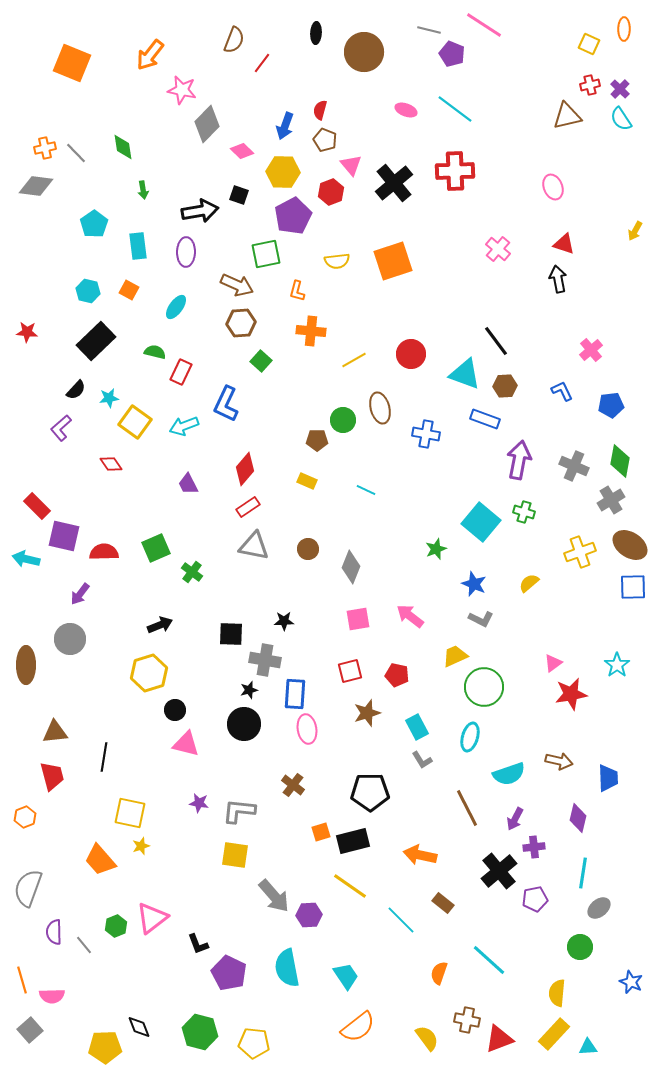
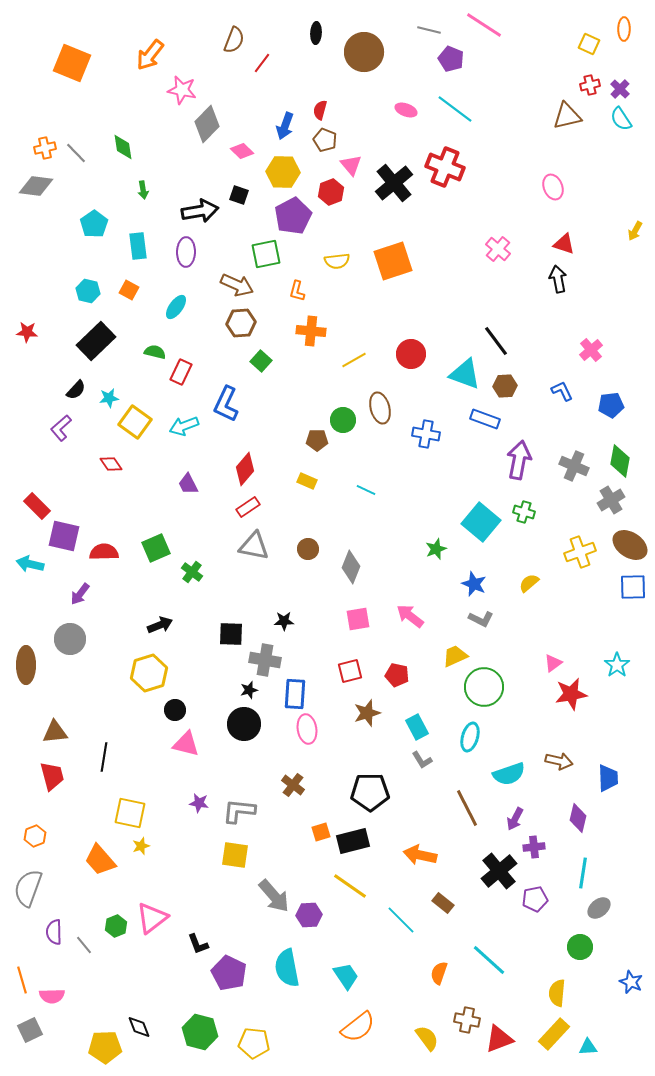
purple pentagon at (452, 54): moved 1 px left, 5 px down
red cross at (455, 171): moved 10 px left, 4 px up; rotated 24 degrees clockwise
cyan arrow at (26, 559): moved 4 px right, 5 px down
orange hexagon at (25, 817): moved 10 px right, 19 px down
gray square at (30, 1030): rotated 15 degrees clockwise
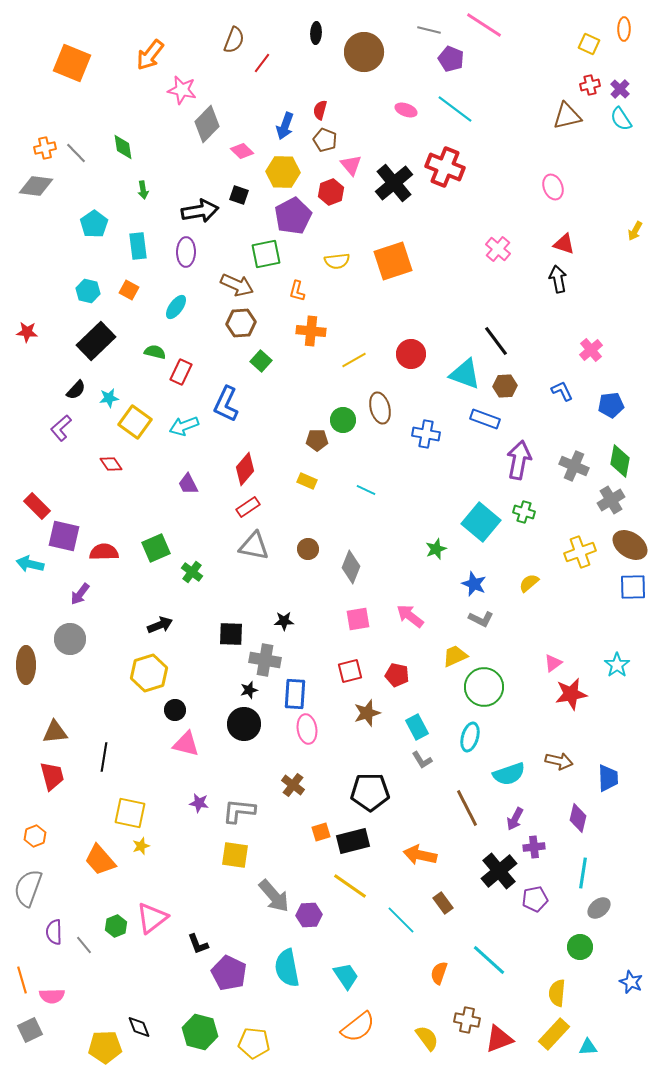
brown rectangle at (443, 903): rotated 15 degrees clockwise
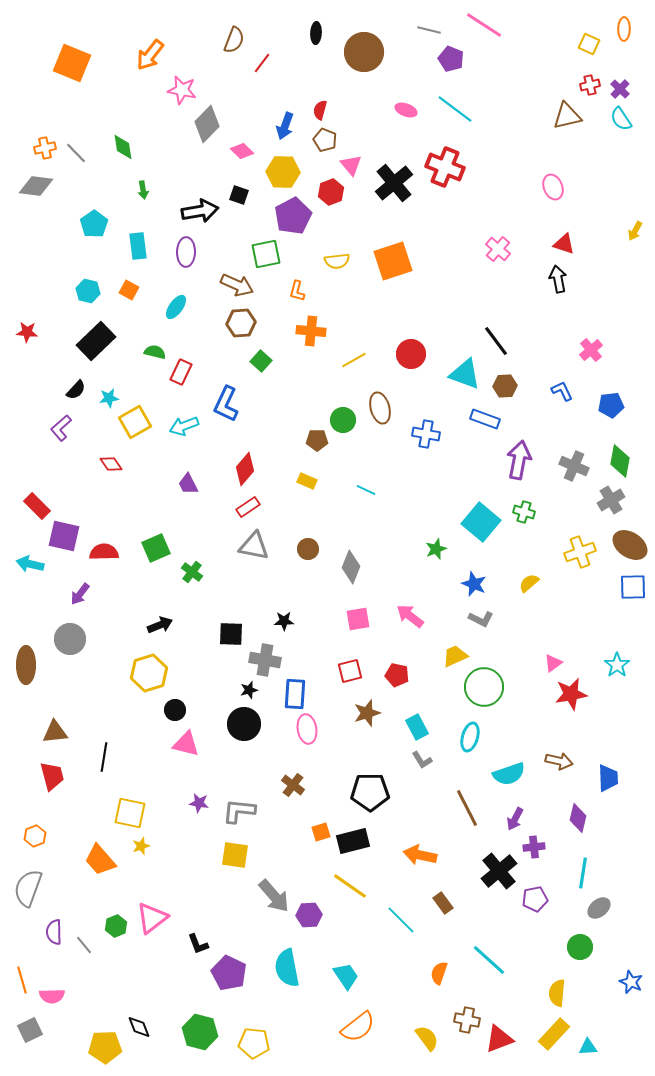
yellow square at (135, 422): rotated 24 degrees clockwise
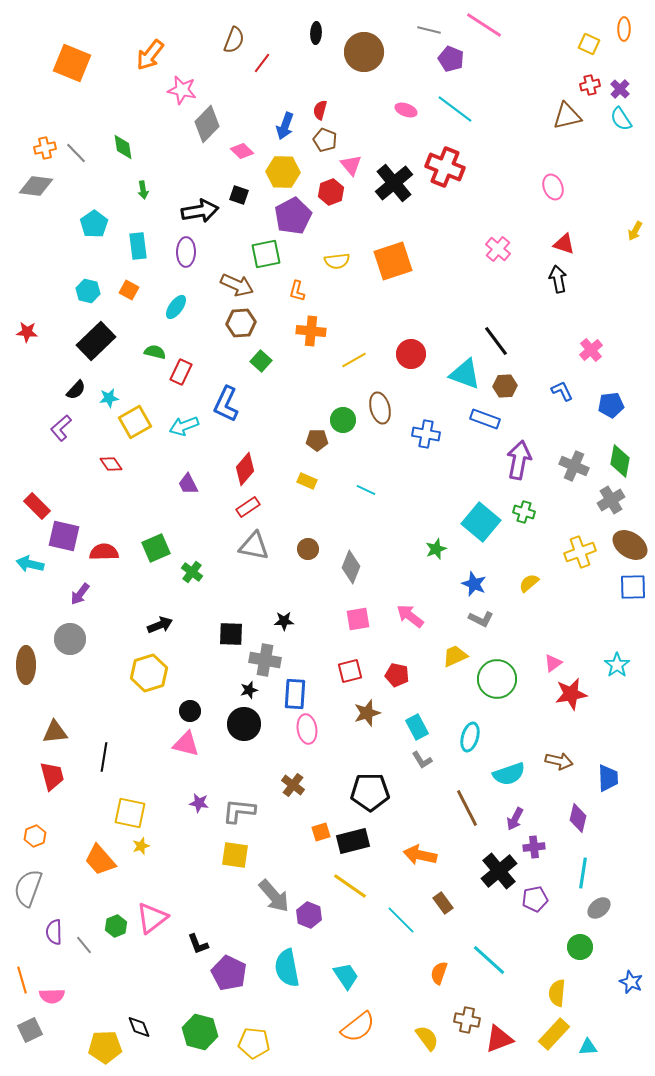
green circle at (484, 687): moved 13 px right, 8 px up
black circle at (175, 710): moved 15 px right, 1 px down
purple hexagon at (309, 915): rotated 25 degrees clockwise
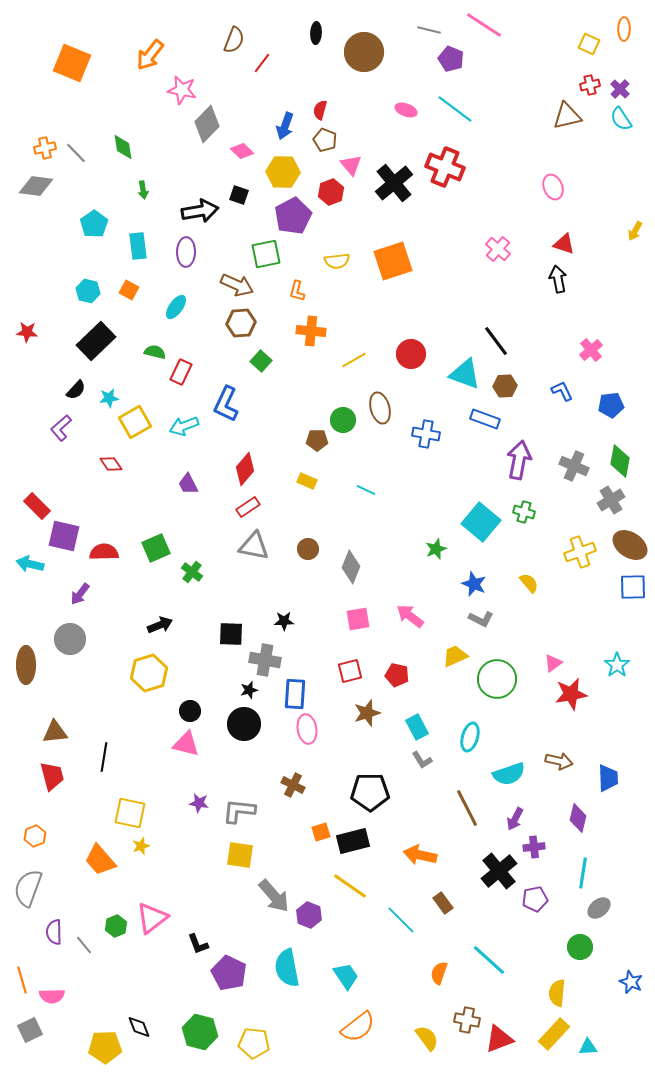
yellow semicircle at (529, 583): rotated 90 degrees clockwise
brown cross at (293, 785): rotated 10 degrees counterclockwise
yellow square at (235, 855): moved 5 px right
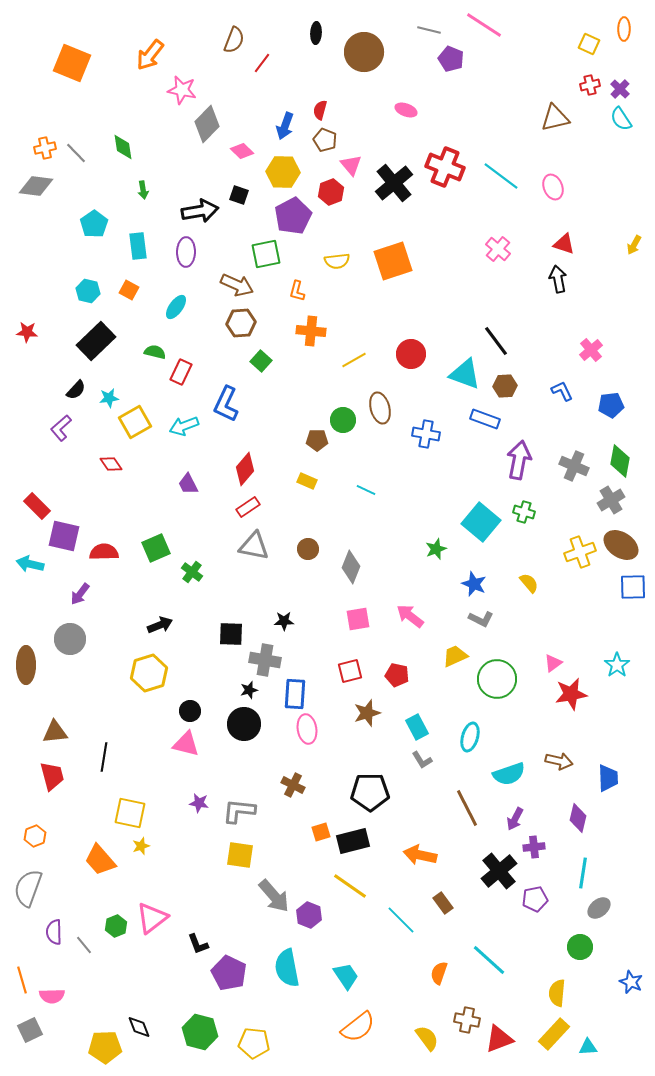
cyan line at (455, 109): moved 46 px right, 67 px down
brown triangle at (567, 116): moved 12 px left, 2 px down
yellow arrow at (635, 231): moved 1 px left, 14 px down
brown ellipse at (630, 545): moved 9 px left
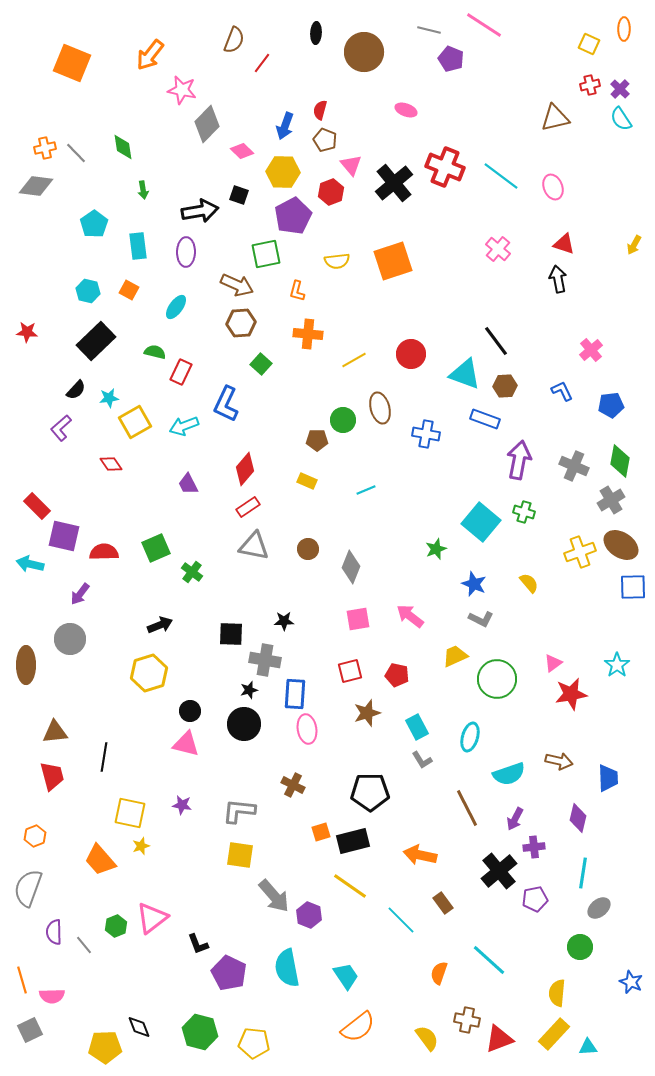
orange cross at (311, 331): moved 3 px left, 3 px down
green square at (261, 361): moved 3 px down
cyan line at (366, 490): rotated 48 degrees counterclockwise
purple star at (199, 803): moved 17 px left, 2 px down
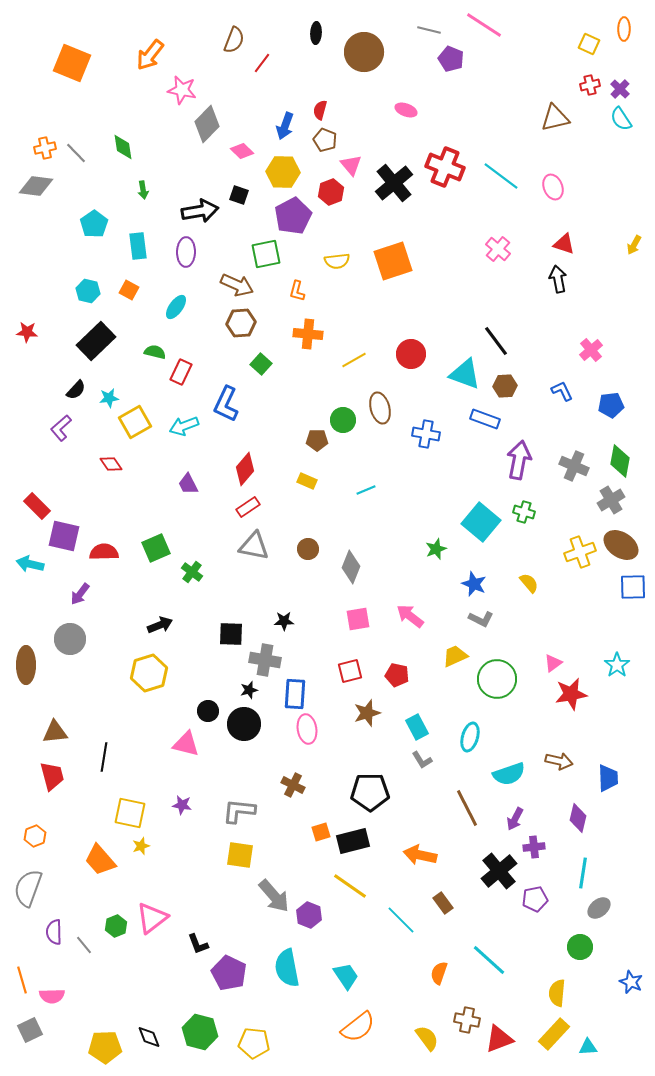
black circle at (190, 711): moved 18 px right
black diamond at (139, 1027): moved 10 px right, 10 px down
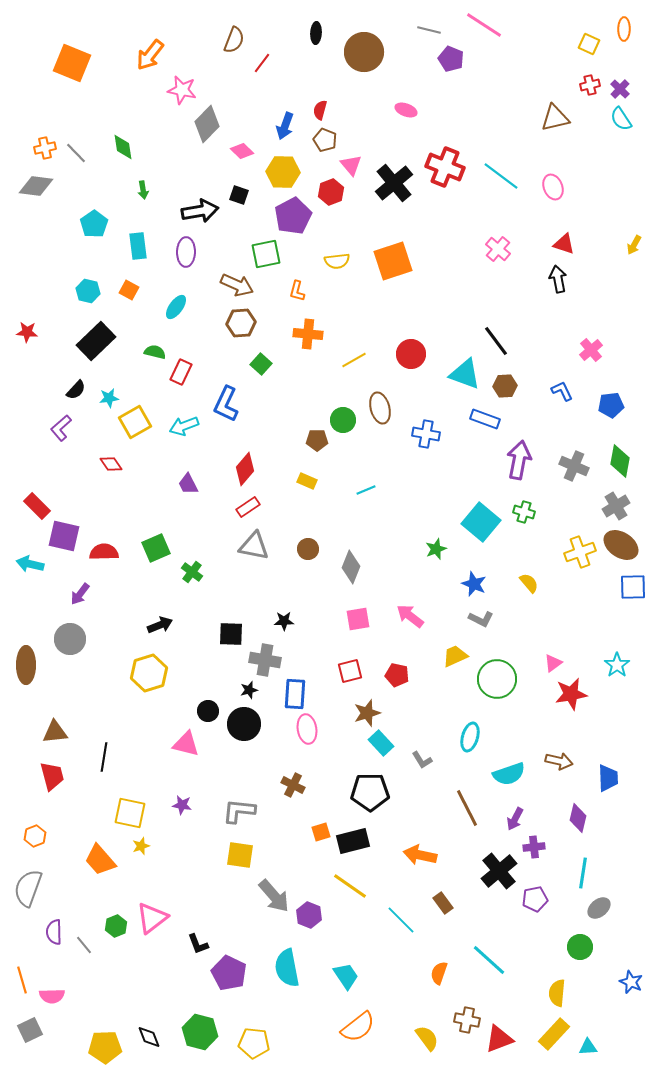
gray cross at (611, 500): moved 5 px right, 6 px down
cyan rectangle at (417, 727): moved 36 px left, 16 px down; rotated 15 degrees counterclockwise
